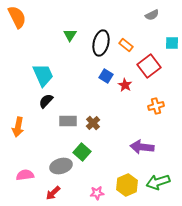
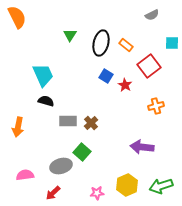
black semicircle: rotated 63 degrees clockwise
brown cross: moved 2 px left
green arrow: moved 3 px right, 4 px down
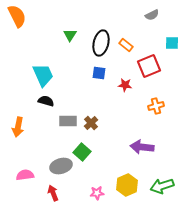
orange semicircle: moved 1 px up
red square: rotated 15 degrees clockwise
blue square: moved 7 px left, 3 px up; rotated 24 degrees counterclockwise
red star: rotated 24 degrees counterclockwise
green arrow: moved 1 px right
red arrow: rotated 112 degrees clockwise
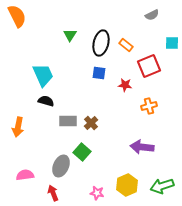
orange cross: moved 7 px left
gray ellipse: rotated 50 degrees counterclockwise
pink star: rotated 16 degrees clockwise
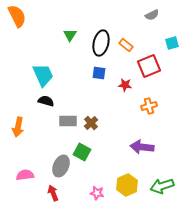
cyan square: rotated 16 degrees counterclockwise
green square: rotated 12 degrees counterclockwise
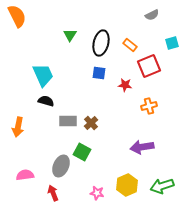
orange rectangle: moved 4 px right
purple arrow: rotated 15 degrees counterclockwise
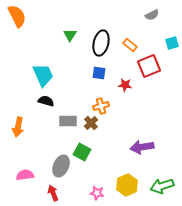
orange cross: moved 48 px left
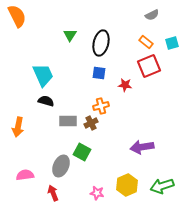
orange rectangle: moved 16 px right, 3 px up
brown cross: rotated 16 degrees clockwise
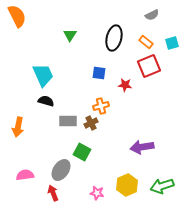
black ellipse: moved 13 px right, 5 px up
gray ellipse: moved 4 px down; rotated 10 degrees clockwise
